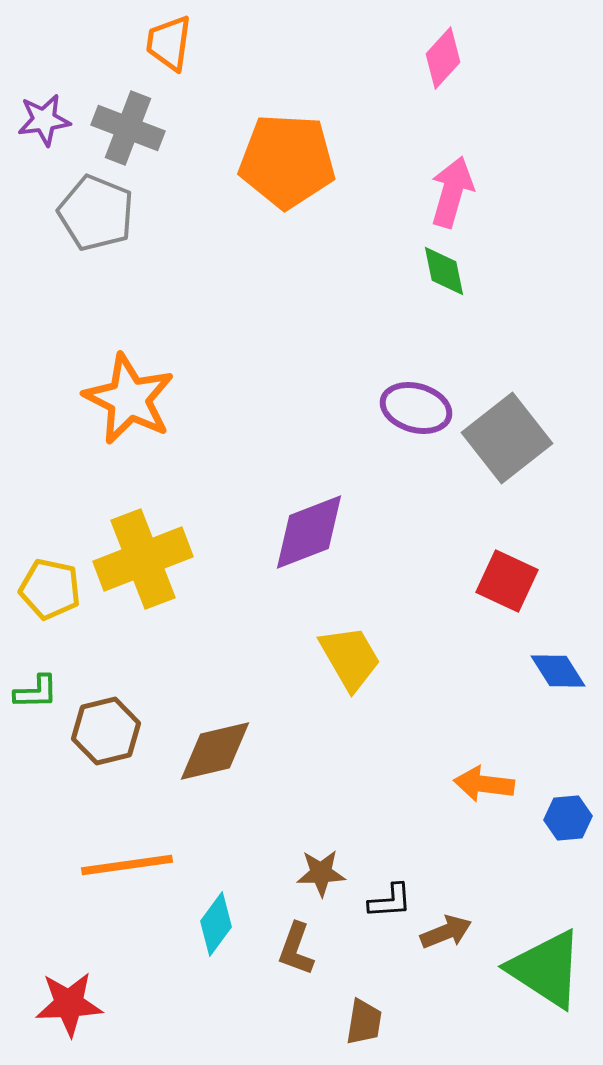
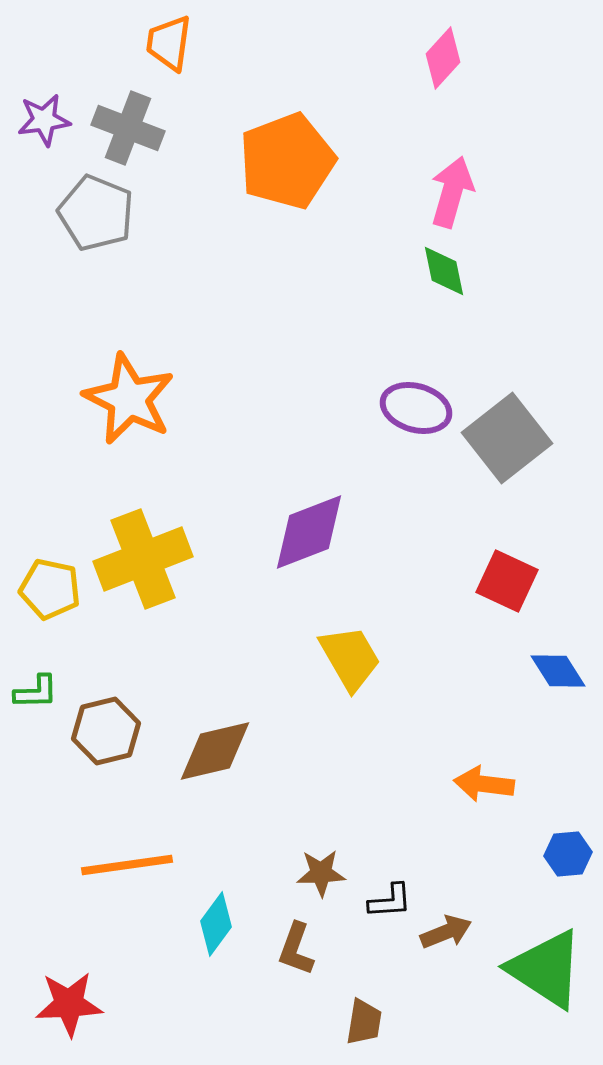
orange pentagon: rotated 24 degrees counterclockwise
blue hexagon: moved 36 px down
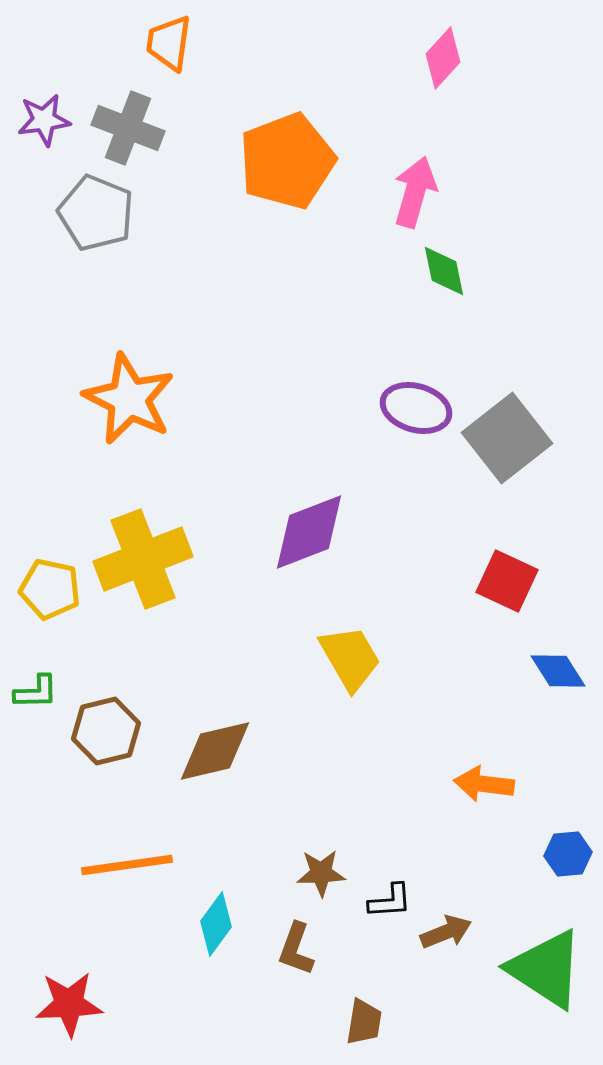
pink arrow: moved 37 px left
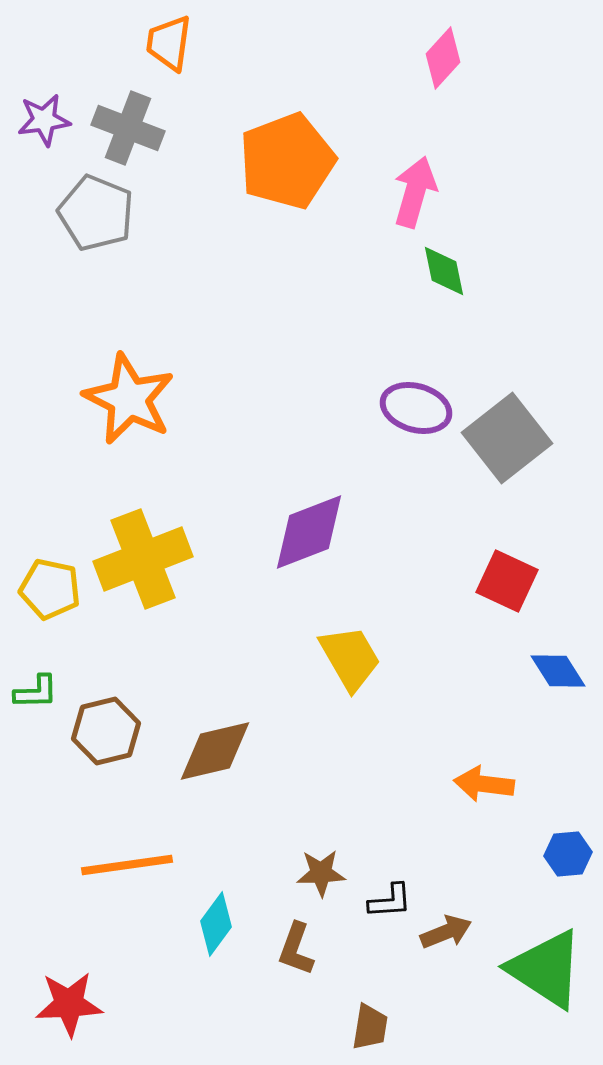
brown trapezoid: moved 6 px right, 5 px down
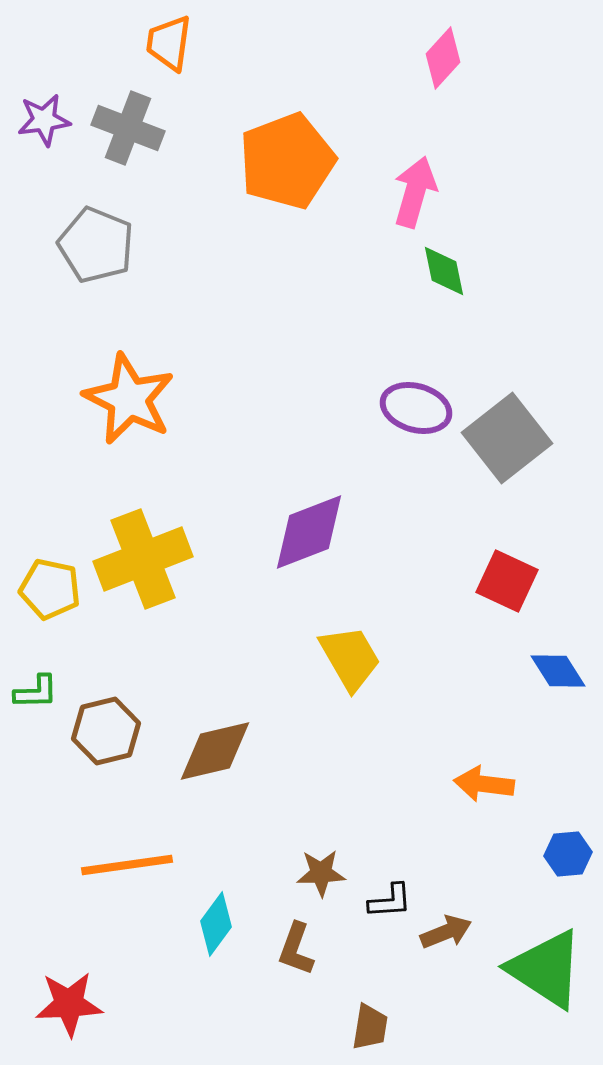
gray pentagon: moved 32 px down
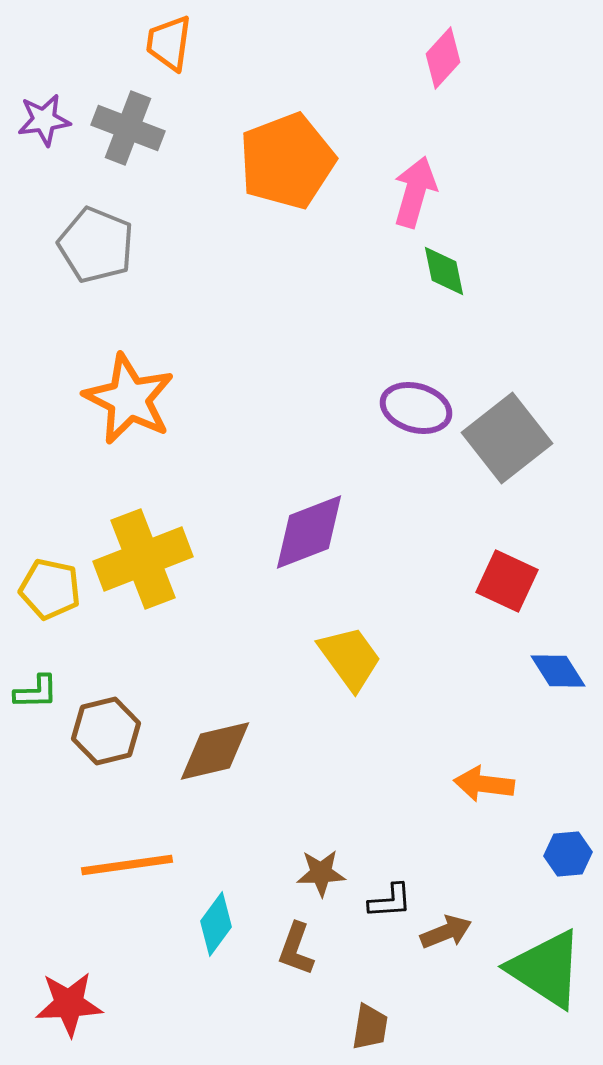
yellow trapezoid: rotated 6 degrees counterclockwise
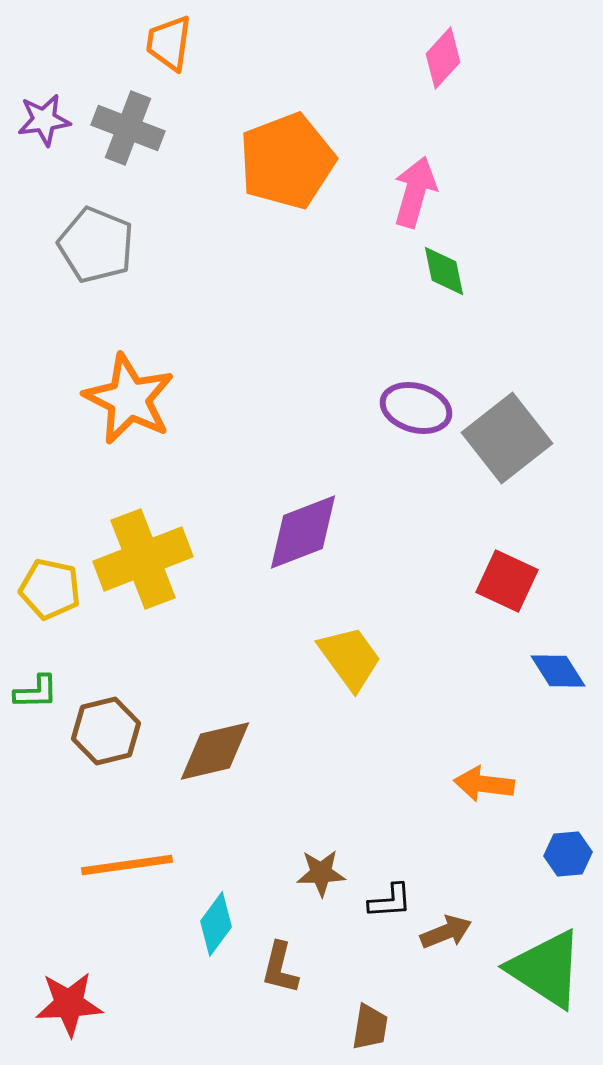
purple diamond: moved 6 px left
brown L-shape: moved 16 px left, 19 px down; rotated 6 degrees counterclockwise
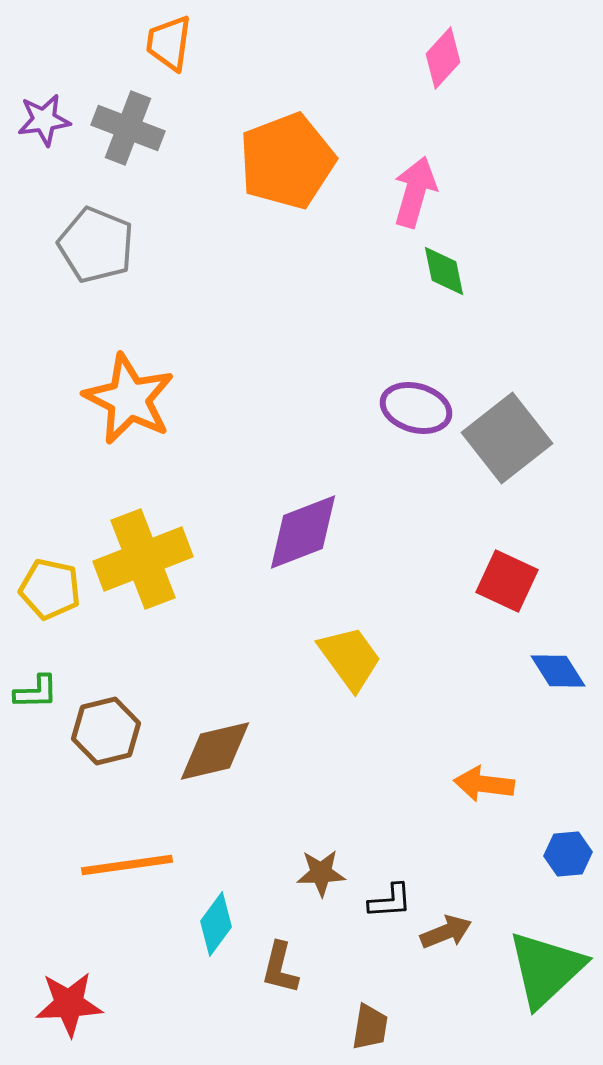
green triangle: rotated 44 degrees clockwise
